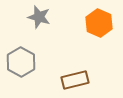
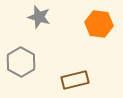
orange hexagon: moved 1 px down; rotated 16 degrees counterclockwise
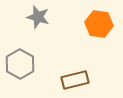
gray star: moved 1 px left
gray hexagon: moved 1 px left, 2 px down
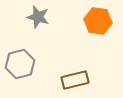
orange hexagon: moved 1 px left, 3 px up
gray hexagon: rotated 16 degrees clockwise
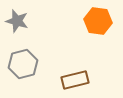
gray star: moved 21 px left, 4 px down
gray hexagon: moved 3 px right
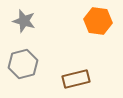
gray star: moved 7 px right
brown rectangle: moved 1 px right, 1 px up
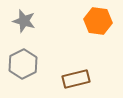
gray hexagon: rotated 12 degrees counterclockwise
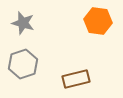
gray star: moved 1 px left, 2 px down
gray hexagon: rotated 8 degrees clockwise
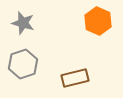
orange hexagon: rotated 16 degrees clockwise
brown rectangle: moved 1 px left, 1 px up
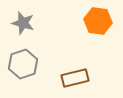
orange hexagon: rotated 16 degrees counterclockwise
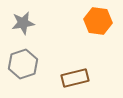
gray star: rotated 25 degrees counterclockwise
